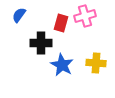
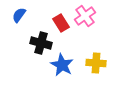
pink cross: rotated 20 degrees counterclockwise
red rectangle: rotated 48 degrees counterclockwise
black cross: rotated 15 degrees clockwise
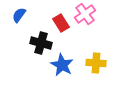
pink cross: moved 2 px up
